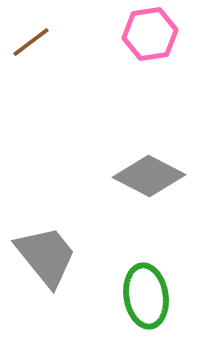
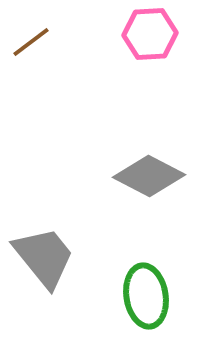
pink hexagon: rotated 6 degrees clockwise
gray trapezoid: moved 2 px left, 1 px down
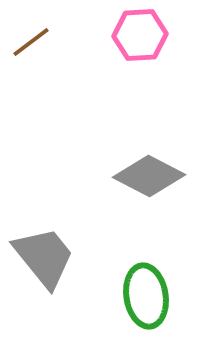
pink hexagon: moved 10 px left, 1 px down
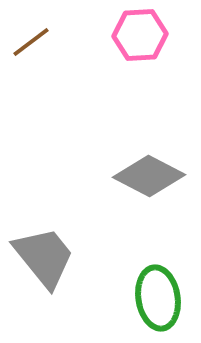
green ellipse: moved 12 px right, 2 px down
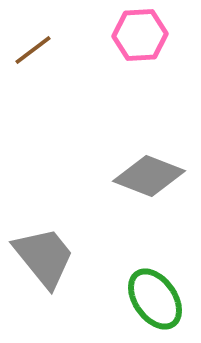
brown line: moved 2 px right, 8 px down
gray diamond: rotated 6 degrees counterclockwise
green ellipse: moved 3 px left, 1 px down; rotated 26 degrees counterclockwise
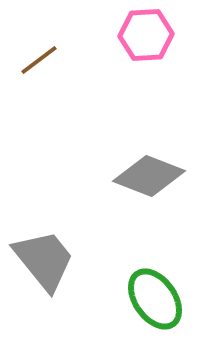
pink hexagon: moved 6 px right
brown line: moved 6 px right, 10 px down
gray trapezoid: moved 3 px down
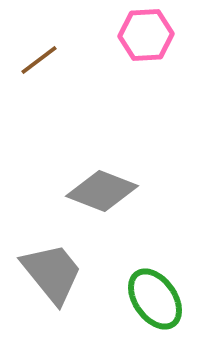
gray diamond: moved 47 px left, 15 px down
gray trapezoid: moved 8 px right, 13 px down
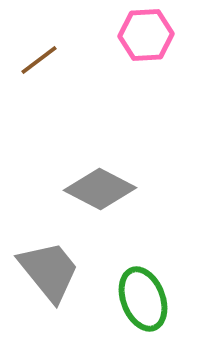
gray diamond: moved 2 px left, 2 px up; rotated 6 degrees clockwise
gray trapezoid: moved 3 px left, 2 px up
green ellipse: moved 12 px left; rotated 14 degrees clockwise
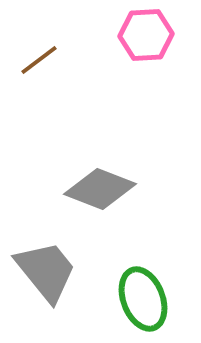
gray diamond: rotated 6 degrees counterclockwise
gray trapezoid: moved 3 px left
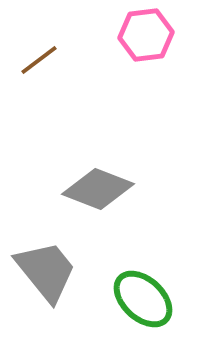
pink hexagon: rotated 4 degrees counterclockwise
gray diamond: moved 2 px left
green ellipse: rotated 26 degrees counterclockwise
